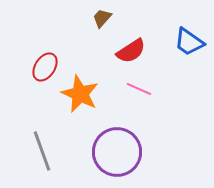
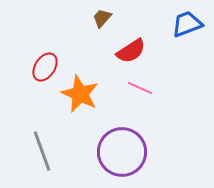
blue trapezoid: moved 2 px left, 18 px up; rotated 124 degrees clockwise
pink line: moved 1 px right, 1 px up
purple circle: moved 5 px right
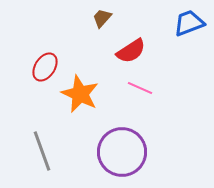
blue trapezoid: moved 2 px right, 1 px up
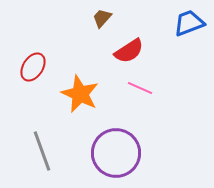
red semicircle: moved 2 px left
red ellipse: moved 12 px left
purple circle: moved 6 px left, 1 px down
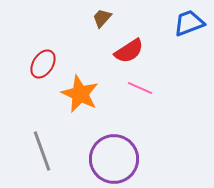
red ellipse: moved 10 px right, 3 px up
purple circle: moved 2 px left, 6 px down
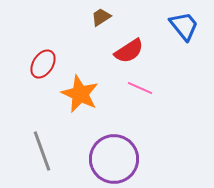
brown trapezoid: moved 1 px left, 1 px up; rotated 15 degrees clockwise
blue trapezoid: moved 5 px left, 3 px down; rotated 72 degrees clockwise
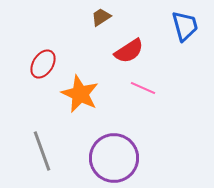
blue trapezoid: moved 1 px right; rotated 24 degrees clockwise
pink line: moved 3 px right
purple circle: moved 1 px up
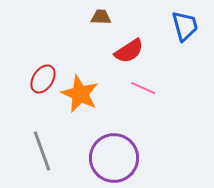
brown trapezoid: rotated 35 degrees clockwise
red ellipse: moved 15 px down
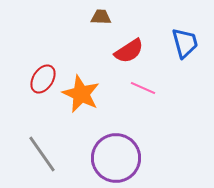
blue trapezoid: moved 17 px down
orange star: moved 1 px right
gray line: moved 3 px down; rotated 15 degrees counterclockwise
purple circle: moved 2 px right
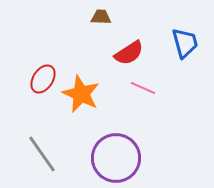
red semicircle: moved 2 px down
